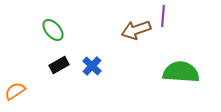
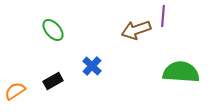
black rectangle: moved 6 px left, 16 px down
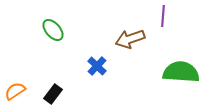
brown arrow: moved 6 px left, 9 px down
blue cross: moved 5 px right
black rectangle: moved 13 px down; rotated 24 degrees counterclockwise
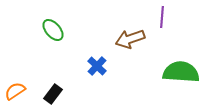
purple line: moved 1 px left, 1 px down
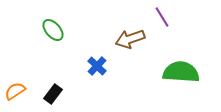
purple line: rotated 35 degrees counterclockwise
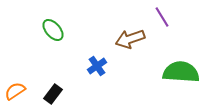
blue cross: rotated 12 degrees clockwise
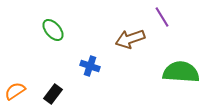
blue cross: moved 7 px left; rotated 36 degrees counterclockwise
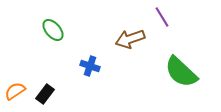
green semicircle: rotated 141 degrees counterclockwise
black rectangle: moved 8 px left
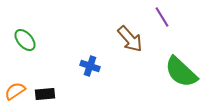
green ellipse: moved 28 px left, 10 px down
brown arrow: rotated 112 degrees counterclockwise
black rectangle: rotated 48 degrees clockwise
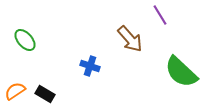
purple line: moved 2 px left, 2 px up
black rectangle: rotated 36 degrees clockwise
